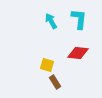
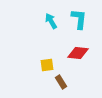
yellow square: rotated 24 degrees counterclockwise
brown rectangle: moved 6 px right
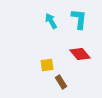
red diamond: moved 2 px right, 1 px down; rotated 45 degrees clockwise
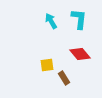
brown rectangle: moved 3 px right, 4 px up
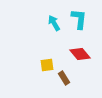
cyan arrow: moved 3 px right, 2 px down
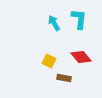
red diamond: moved 1 px right, 3 px down
yellow square: moved 2 px right, 4 px up; rotated 32 degrees clockwise
brown rectangle: rotated 48 degrees counterclockwise
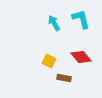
cyan L-shape: moved 2 px right; rotated 20 degrees counterclockwise
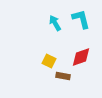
cyan arrow: moved 1 px right
red diamond: rotated 70 degrees counterclockwise
brown rectangle: moved 1 px left, 2 px up
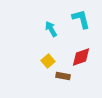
cyan arrow: moved 4 px left, 6 px down
yellow square: moved 1 px left; rotated 24 degrees clockwise
